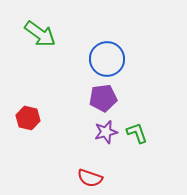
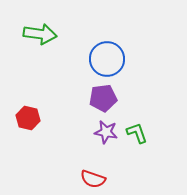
green arrow: rotated 28 degrees counterclockwise
purple star: rotated 25 degrees clockwise
red semicircle: moved 3 px right, 1 px down
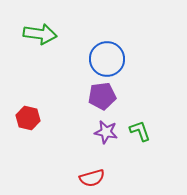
purple pentagon: moved 1 px left, 2 px up
green L-shape: moved 3 px right, 2 px up
red semicircle: moved 1 px left, 1 px up; rotated 35 degrees counterclockwise
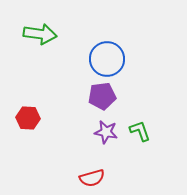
red hexagon: rotated 10 degrees counterclockwise
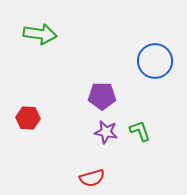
blue circle: moved 48 px right, 2 px down
purple pentagon: rotated 8 degrees clockwise
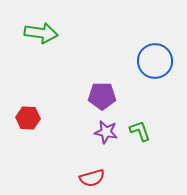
green arrow: moved 1 px right, 1 px up
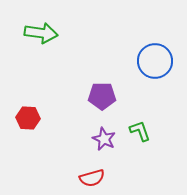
purple star: moved 2 px left, 7 px down; rotated 15 degrees clockwise
